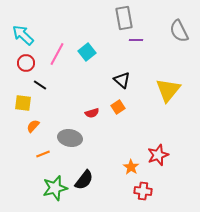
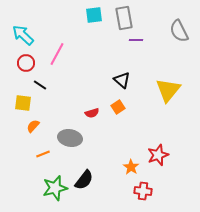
cyan square: moved 7 px right, 37 px up; rotated 30 degrees clockwise
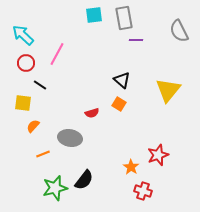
orange square: moved 1 px right, 3 px up; rotated 24 degrees counterclockwise
red cross: rotated 12 degrees clockwise
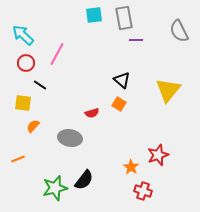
orange line: moved 25 px left, 5 px down
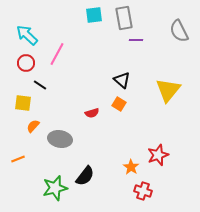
cyan arrow: moved 4 px right
gray ellipse: moved 10 px left, 1 px down
black semicircle: moved 1 px right, 4 px up
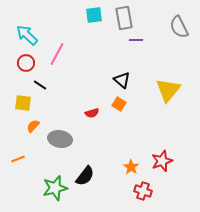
gray semicircle: moved 4 px up
red star: moved 4 px right, 6 px down
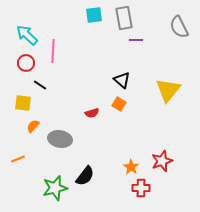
pink line: moved 4 px left, 3 px up; rotated 25 degrees counterclockwise
red cross: moved 2 px left, 3 px up; rotated 18 degrees counterclockwise
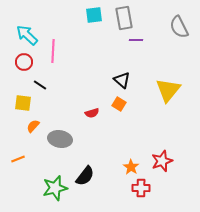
red circle: moved 2 px left, 1 px up
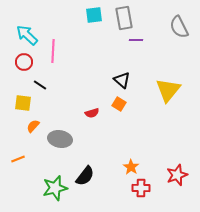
red star: moved 15 px right, 14 px down
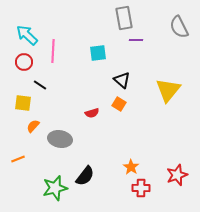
cyan square: moved 4 px right, 38 px down
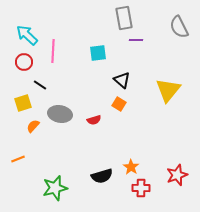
yellow square: rotated 24 degrees counterclockwise
red semicircle: moved 2 px right, 7 px down
gray ellipse: moved 25 px up
black semicircle: moved 17 px right; rotated 35 degrees clockwise
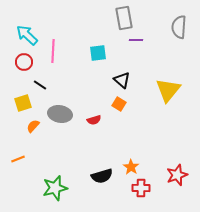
gray semicircle: rotated 30 degrees clockwise
